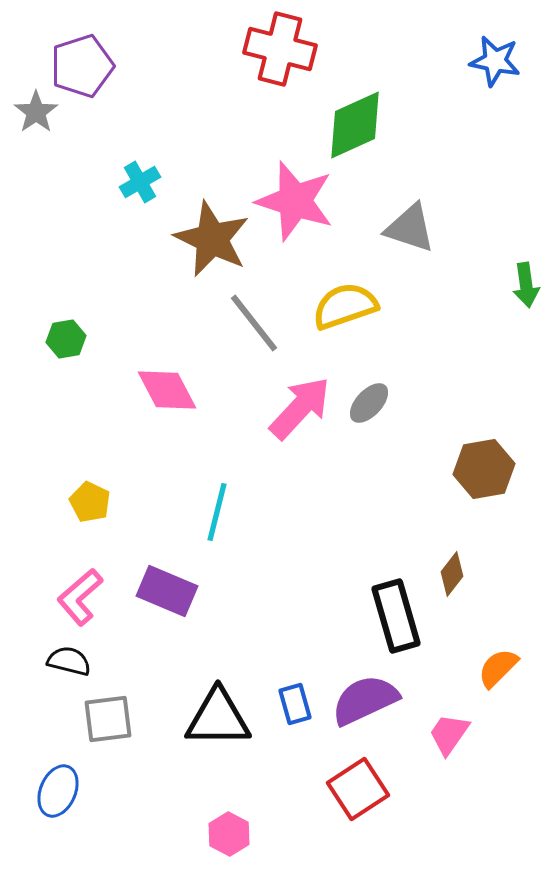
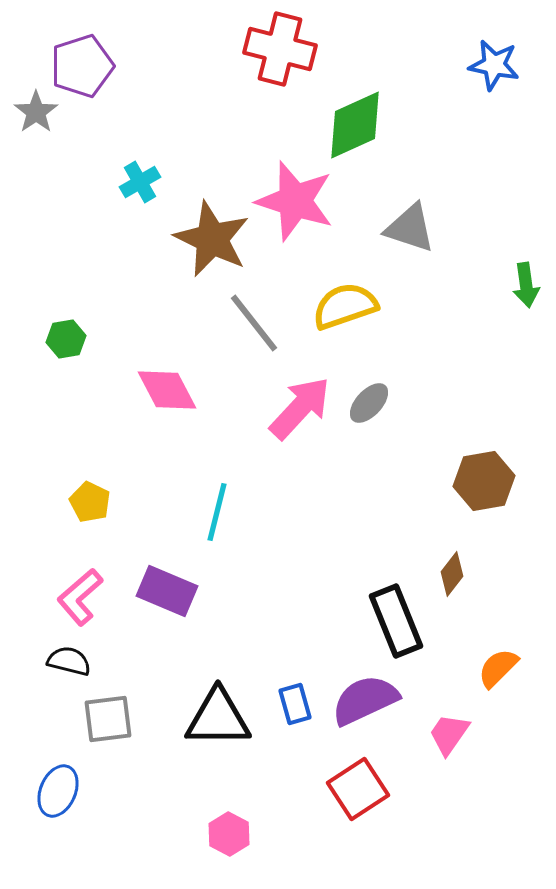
blue star: moved 1 px left, 4 px down
brown hexagon: moved 12 px down
black rectangle: moved 5 px down; rotated 6 degrees counterclockwise
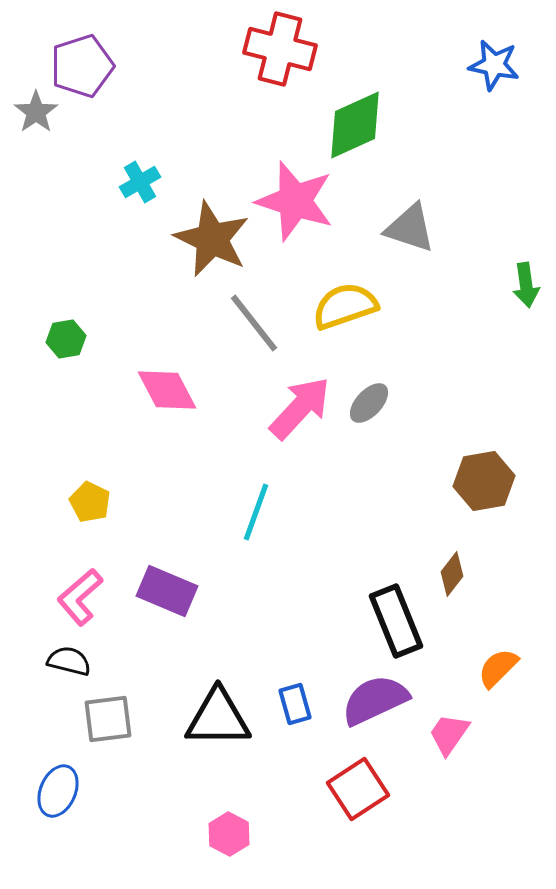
cyan line: moved 39 px right; rotated 6 degrees clockwise
purple semicircle: moved 10 px right
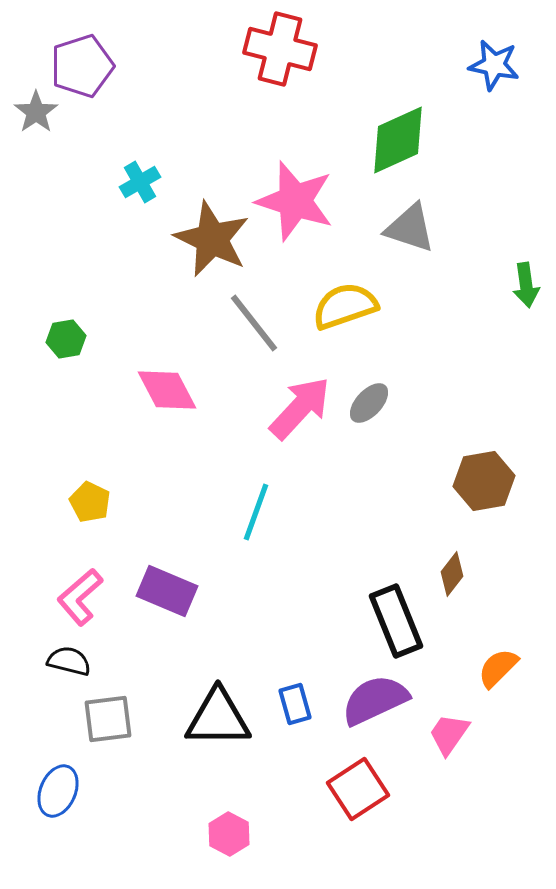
green diamond: moved 43 px right, 15 px down
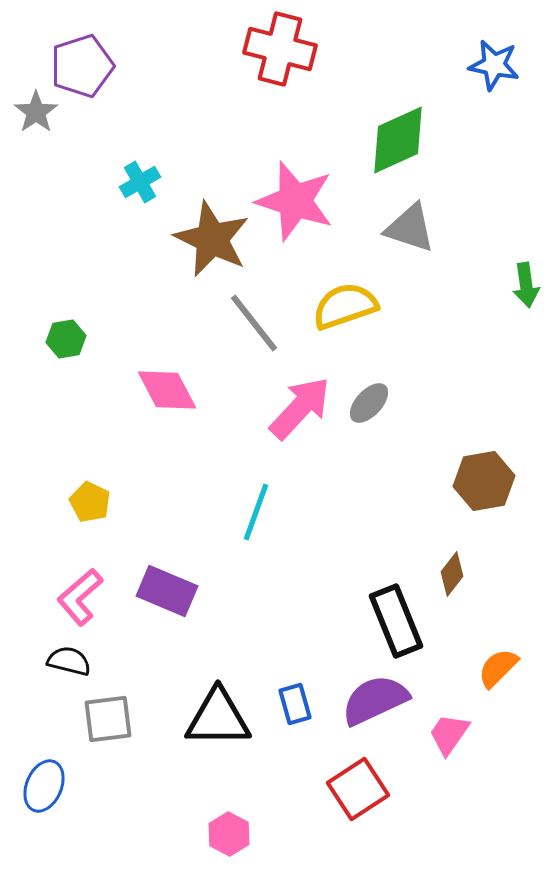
blue ellipse: moved 14 px left, 5 px up
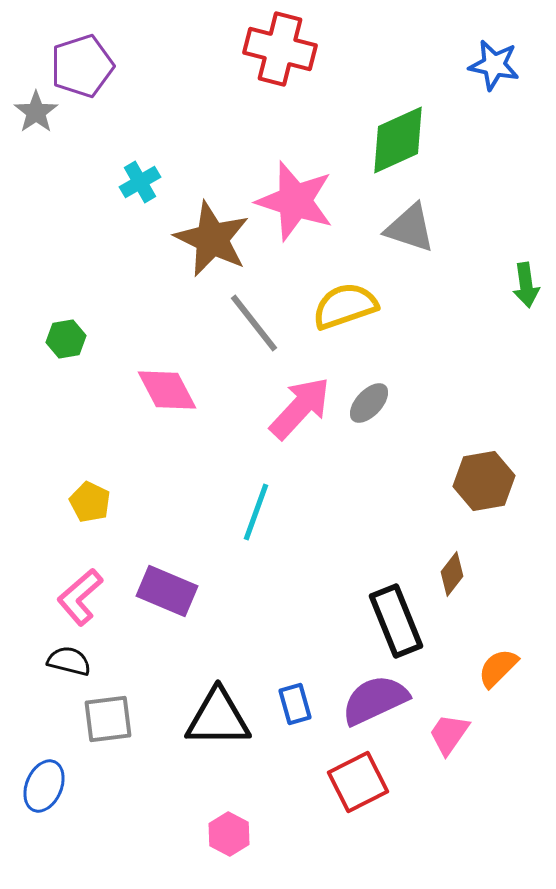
red square: moved 7 px up; rotated 6 degrees clockwise
